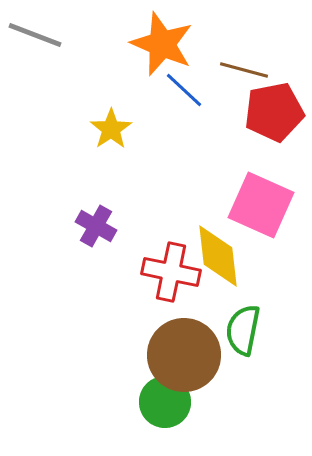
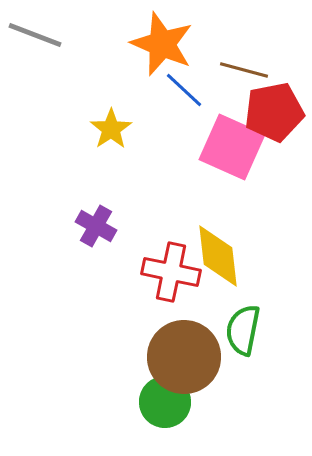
pink square: moved 29 px left, 58 px up
brown circle: moved 2 px down
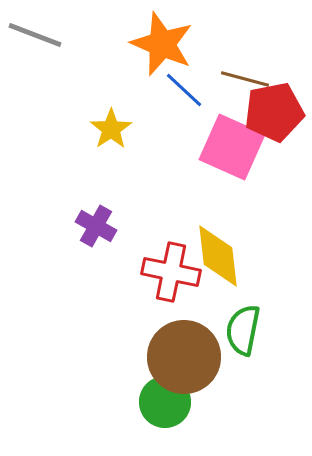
brown line: moved 1 px right, 9 px down
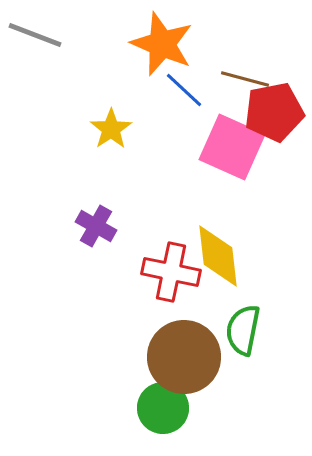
green circle: moved 2 px left, 6 px down
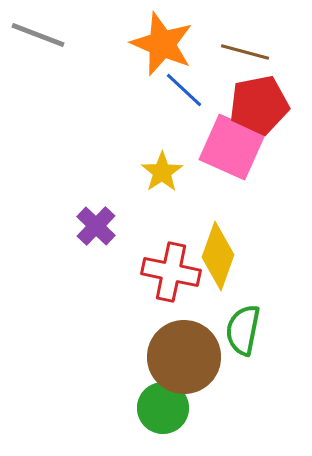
gray line: moved 3 px right
brown line: moved 27 px up
red pentagon: moved 15 px left, 7 px up
yellow star: moved 51 px right, 43 px down
purple cross: rotated 15 degrees clockwise
yellow diamond: rotated 26 degrees clockwise
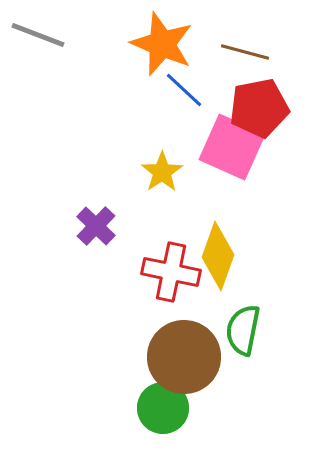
red pentagon: moved 3 px down
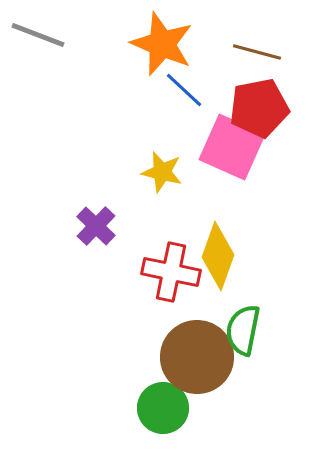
brown line: moved 12 px right
yellow star: rotated 24 degrees counterclockwise
brown circle: moved 13 px right
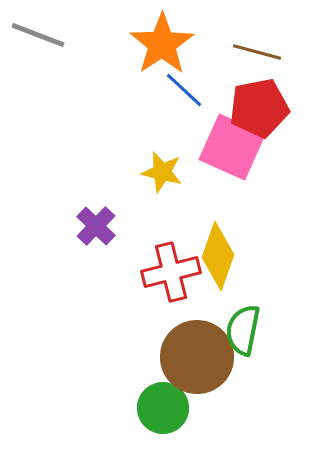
orange star: rotated 16 degrees clockwise
red cross: rotated 26 degrees counterclockwise
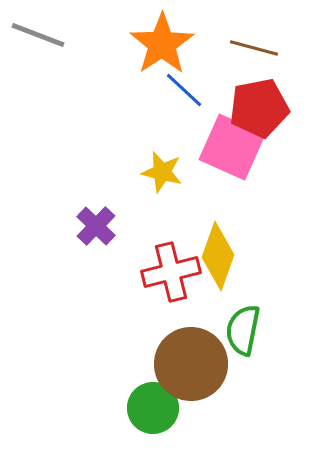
brown line: moved 3 px left, 4 px up
brown circle: moved 6 px left, 7 px down
green circle: moved 10 px left
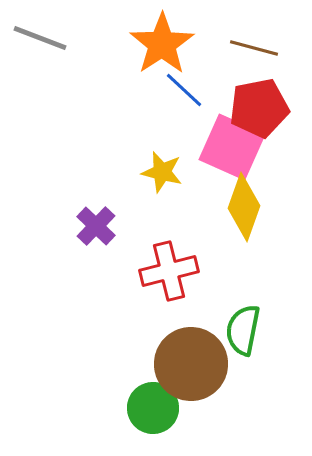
gray line: moved 2 px right, 3 px down
yellow diamond: moved 26 px right, 49 px up
red cross: moved 2 px left, 1 px up
